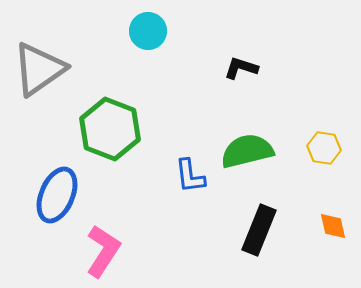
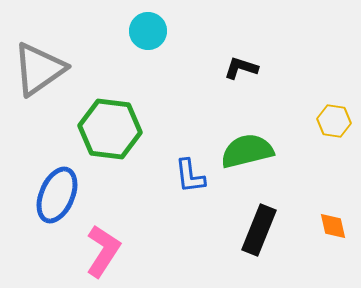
green hexagon: rotated 14 degrees counterclockwise
yellow hexagon: moved 10 px right, 27 px up
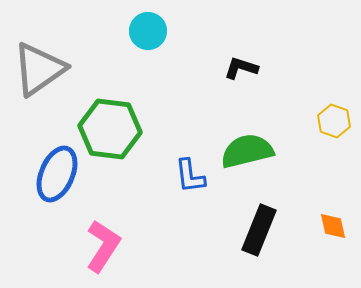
yellow hexagon: rotated 12 degrees clockwise
blue ellipse: moved 21 px up
pink L-shape: moved 5 px up
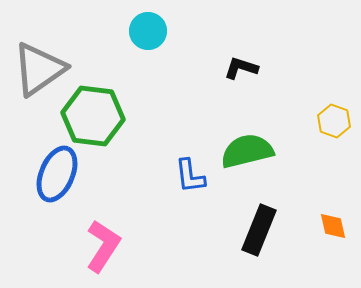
green hexagon: moved 17 px left, 13 px up
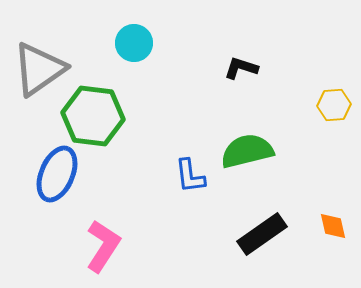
cyan circle: moved 14 px left, 12 px down
yellow hexagon: moved 16 px up; rotated 24 degrees counterclockwise
black rectangle: moved 3 px right, 4 px down; rotated 33 degrees clockwise
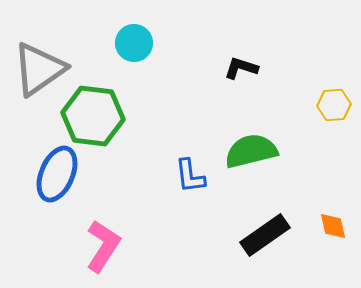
green semicircle: moved 4 px right
black rectangle: moved 3 px right, 1 px down
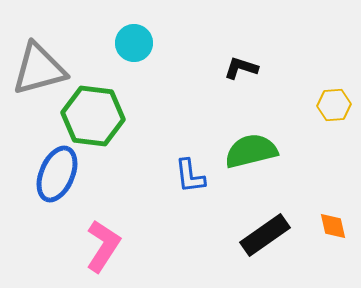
gray triangle: rotated 20 degrees clockwise
